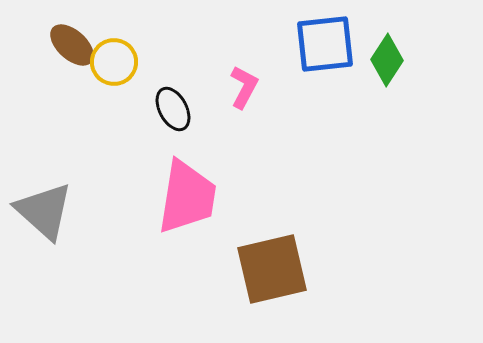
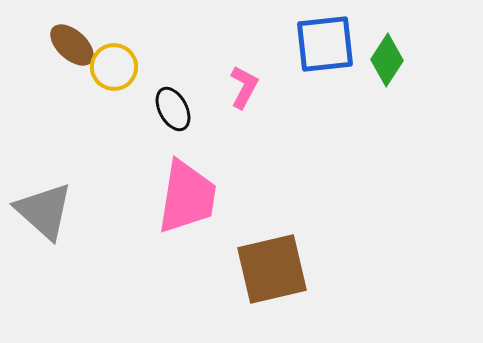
yellow circle: moved 5 px down
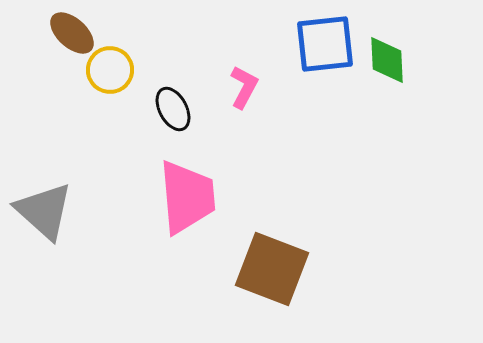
brown ellipse: moved 12 px up
green diamond: rotated 36 degrees counterclockwise
yellow circle: moved 4 px left, 3 px down
pink trapezoid: rotated 14 degrees counterclockwise
brown square: rotated 34 degrees clockwise
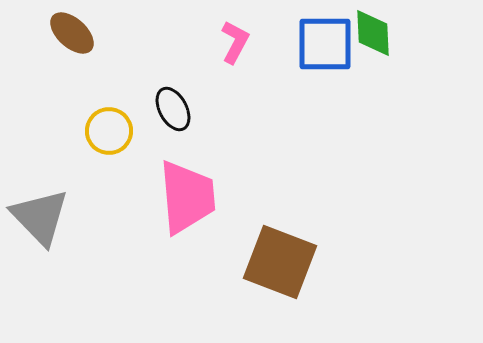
blue square: rotated 6 degrees clockwise
green diamond: moved 14 px left, 27 px up
yellow circle: moved 1 px left, 61 px down
pink L-shape: moved 9 px left, 45 px up
gray triangle: moved 4 px left, 6 px down; rotated 4 degrees clockwise
brown square: moved 8 px right, 7 px up
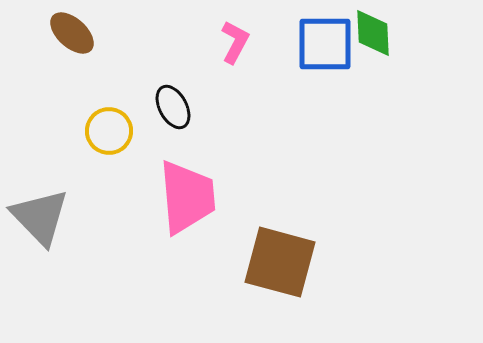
black ellipse: moved 2 px up
brown square: rotated 6 degrees counterclockwise
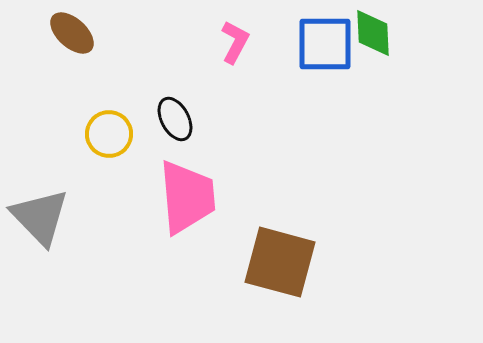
black ellipse: moved 2 px right, 12 px down
yellow circle: moved 3 px down
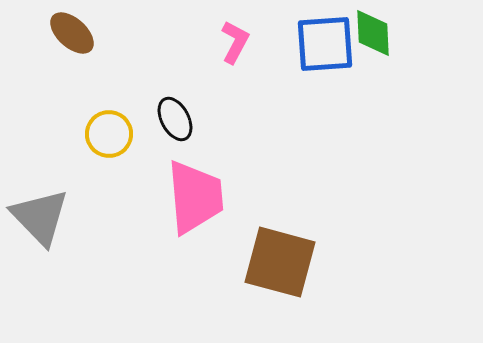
blue square: rotated 4 degrees counterclockwise
pink trapezoid: moved 8 px right
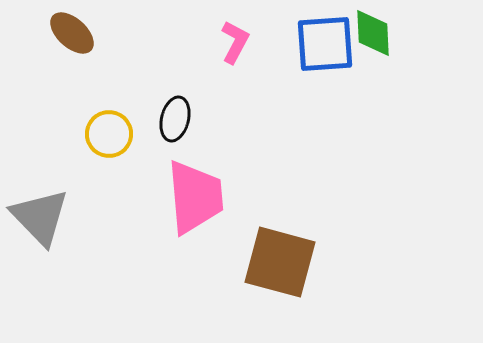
black ellipse: rotated 42 degrees clockwise
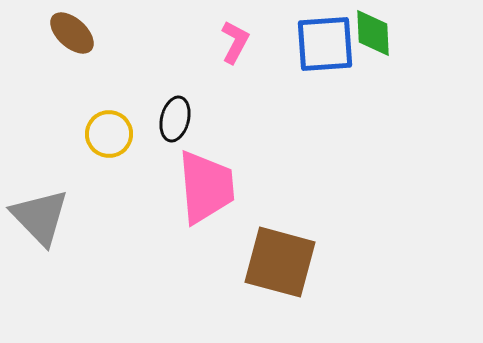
pink trapezoid: moved 11 px right, 10 px up
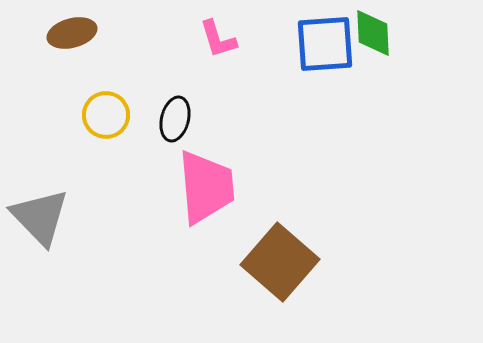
brown ellipse: rotated 57 degrees counterclockwise
pink L-shape: moved 17 px left, 3 px up; rotated 135 degrees clockwise
yellow circle: moved 3 px left, 19 px up
brown square: rotated 26 degrees clockwise
